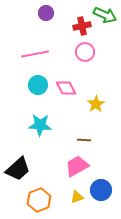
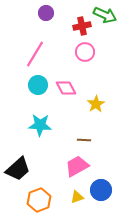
pink line: rotated 48 degrees counterclockwise
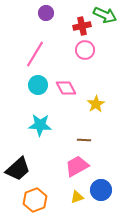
pink circle: moved 2 px up
orange hexagon: moved 4 px left
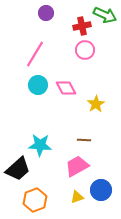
cyan star: moved 20 px down
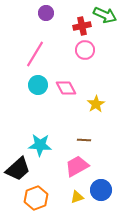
orange hexagon: moved 1 px right, 2 px up
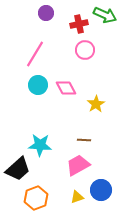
red cross: moved 3 px left, 2 px up
pink trapezoid: moved 1 px right, 1 px up
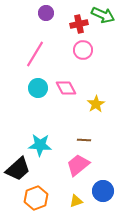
green arrow: moved 2 px left
pink circle: moved 2 px left
cyan circle: moved 3 px down
pink trapezoid: rotated 10 degrees counterclockwise
blue circle: moved 2 px right, 1 px down
yellow triangle: moved 1 px left, 4 px down
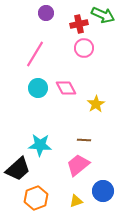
pink circle: moved 1 px right, 2 px up
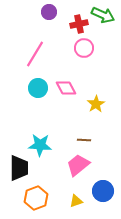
purple circle: moved 3 px right, 1 px up
black trapezoid: moved 1 px right, 1 px up; rotated 48 degrees counterclockwise
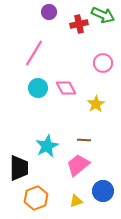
pink circle: moved 19 px right, 15 px down
pink line: moved 1 px left, 1 px up
cyan star: moved 7 px right, 1 px down; rotated 30 degrees counterclockwise
